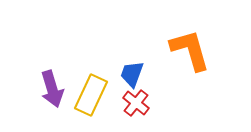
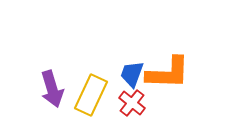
orange L-shape: moved 22 px left, 23 px down; rotated 108 degrees clockwise
red cross: moved 4 px left
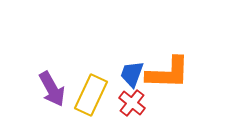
purple arrow: rotated 12 degrees counterclockwise
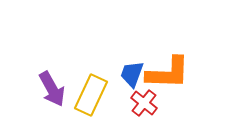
red cross: moved 12 px right
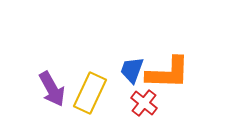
blue trapezoid: moved 4 px up
yellow rectangle: moved 1 px left, 2 px up
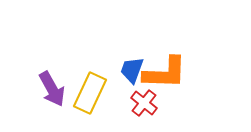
orange L-shape: moved 3 px left
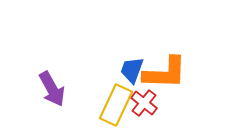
yellow rectangle: moved 26 px right, 12 px down
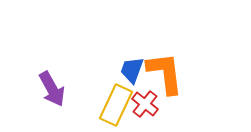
orange L-shape: rotated 99 degrees counterclockwise
red cross: moved 1 px right, 1 px down
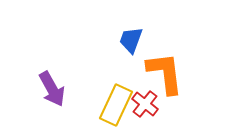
blue trapezoid: moved 1 px left, 30 px up
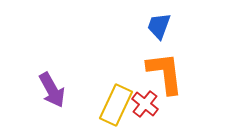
blue trapezoid: moved 28 px right, 14 px up
purple arrow: moved 1 px down
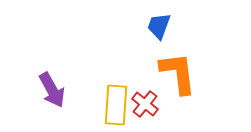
orange L-shape: moved 13 px right
yellow rectangle: rotated 21 degrees counterclockwise
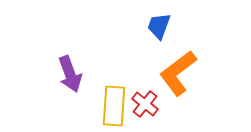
orange L-shape: rotated 120 degrees counterclockwise
purple arrow: moved 18 px right, 16 px up; rotated 9 degrees clockwise
yellow rectangle: moved 2 px left, 1 px down
